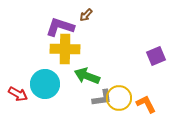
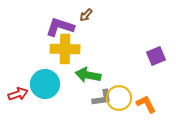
green arrow: moved 1 px right, 1 px up; rotated 10 degrees counterclockwise
red arrow: rotated 48 degrees counterclockwise
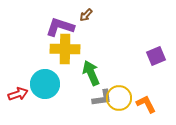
green arrow: moved 3 px right, 2 px up; rotated 55 degrees clockwise
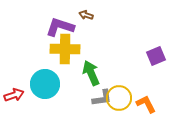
brown arrow: rotated 64 degrees clockwise
red arrow: moved 4 px left, 1 px down
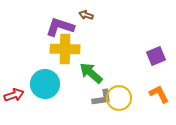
green arrow: rotated 25 degrees counterclockwise
orange L-shape: moved 13 px right, 10 px up
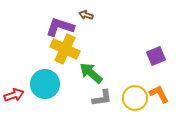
yellow cross: rotated 24 degrees clockwise
yellow circle: moved 16 px right
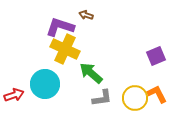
orange L-shape: moved 2 px left
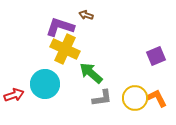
orange L-shape: moved 4 px down
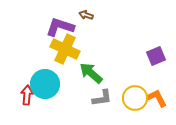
red arrow: moved 13 px right; rotated 66 degrees counterclockwise
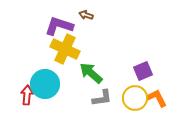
purple L-shape: moved 1 px left, 1 px up
purple square: moved 13 px left, 15 px down
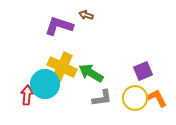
yellow cross: moved 3 px left, 18 px down
green arrow: rotated 10 degrees counterclockwise
